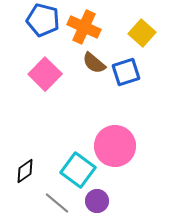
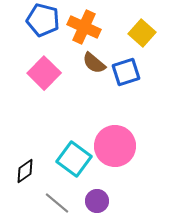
pink square: moved 1 px left, 1 px up
cyan square: moved 4 px left, 11 px up
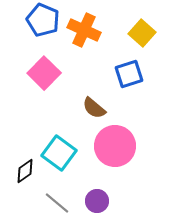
blue pentagon: rotated 8 degrees clockwise
orange cross: moved 3 px down
brown semicircle: moved 45 px down
blue square: moved 3 px right, 2 px down
cyan square: moved 15 px left, 6 px up
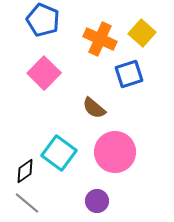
orange cross: moved 16 px right, 9 px down
pink circle: moved 6 px down
gray line: moved 30 px left
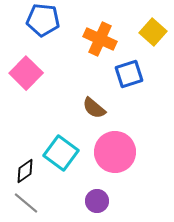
blue pentagon: rotated 16 degrees counterclockwise
yellow square: moved 11 px right, 1 px up
pink square: moved 18 px left
cyan square: moved 2 px right
gray line: moved 1 px left
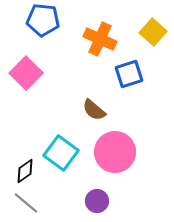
brown semicircle: moved 2 px down
